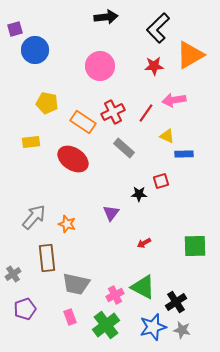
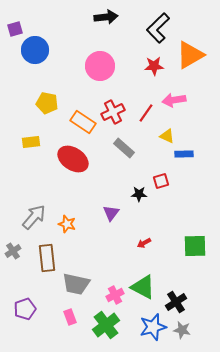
gray cross: moved 23 px up
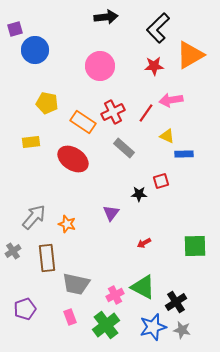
pink arrow: moved 3 px left
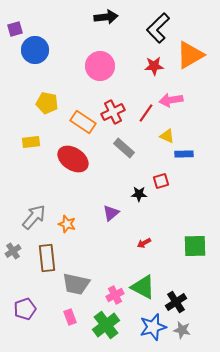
purple triangle: rotated 12 degrees clockwise
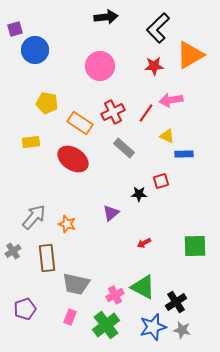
orange rectangle: moved 3 px left, 1 px down
pink rectangle: rotated 42 degrees clockwise
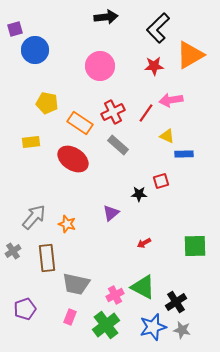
gray rectangle: moved 6 px left, 3 px up
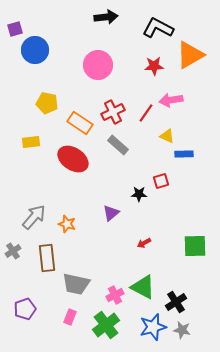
black L-shape: rotated 72 degrees clockwise
pink circle: moved 2 px left, 1 px up
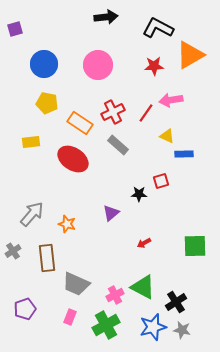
blue circle: moved 9 px right, 14 px down
gray arrow: moved 2 px left, 3 px up
gray trapezoid: rotated 12 degrees clockwise
green cross: rotated 8 degrees clockwise
